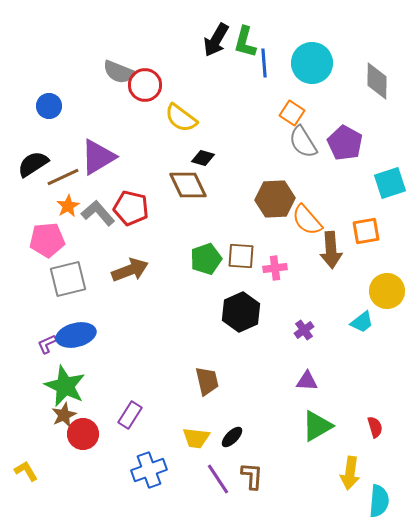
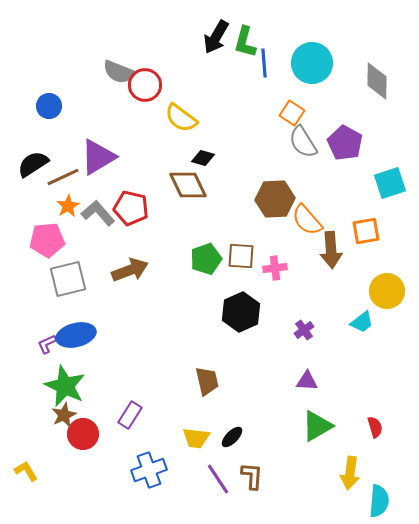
black arrow at (216, 40): moved 3 px up
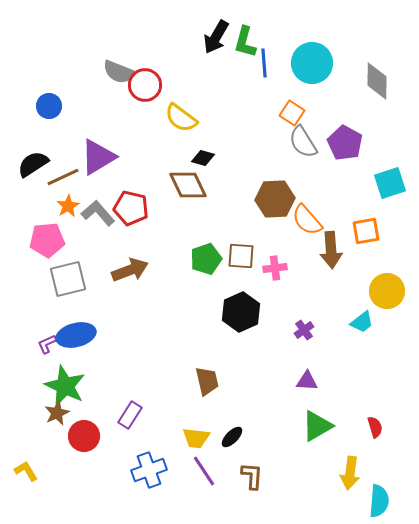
brown star at (64, 415): moved 7 px left, 2 px up
red circle at (83, 434): moved 1 px right, 2 px down
purple line at (218, 479): moved 14 px left, 8 px up
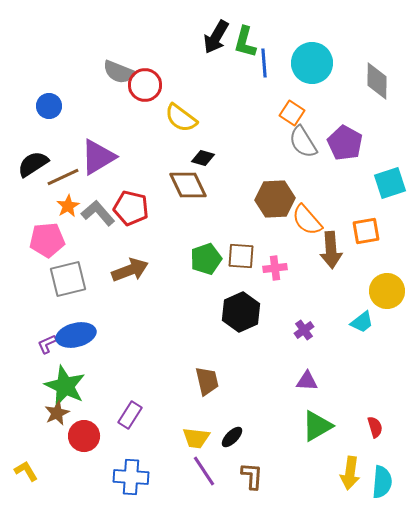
blue cross at (149, 470): moved 18 px left, 7 px down; rotated 24 degrees clockwise
cyan semicircle at (379, 501): moved 3 px right, 19 px up
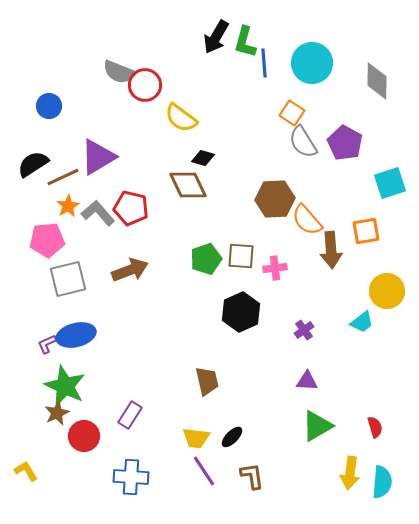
brown L-shape at (252, 476): rotated 12 degrees counterclockwise
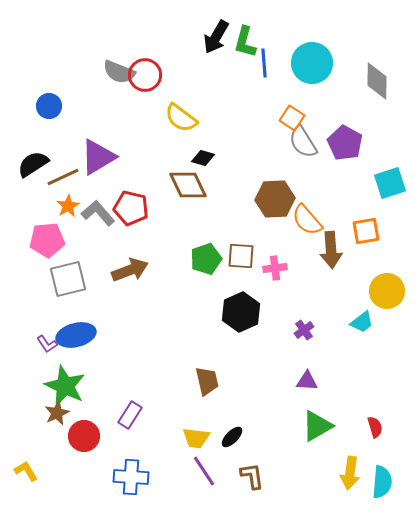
red circle at (145, 85): moved 10 px up
orange square at (292, 113): moved 5 px down
purple L-shape at (47, 344): rotated 100 degrees counterclockwise
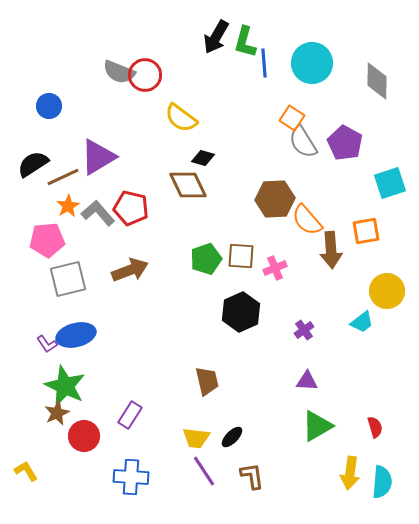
pink cross at (275, 268): rotated 15 degrees counterclockwise
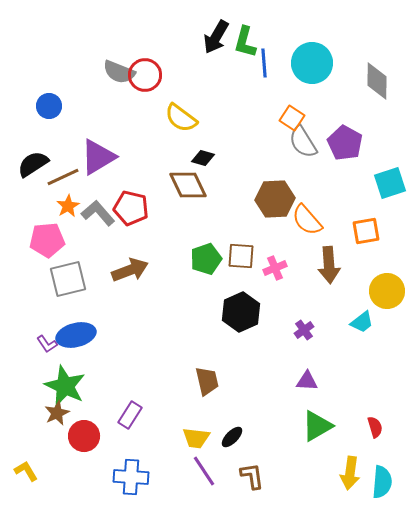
brown arrow at (331, 250): moved 2 px left, 15 px down
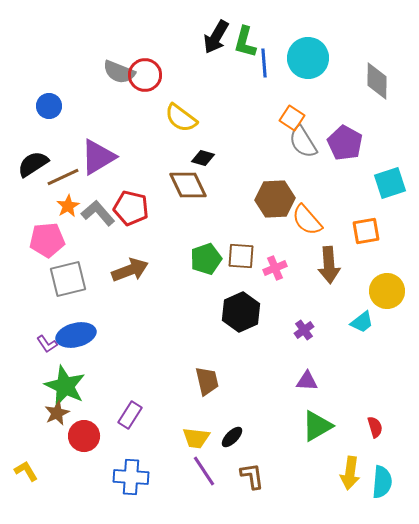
cyan circle at (312, 63): moved 4 px left, 5 px up
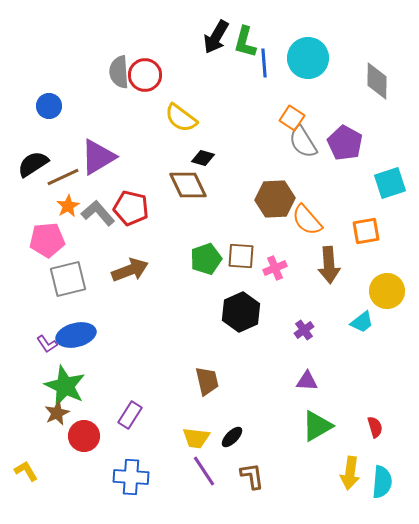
gray semicircle at (119, 72): rotated 64 degrees clockwise
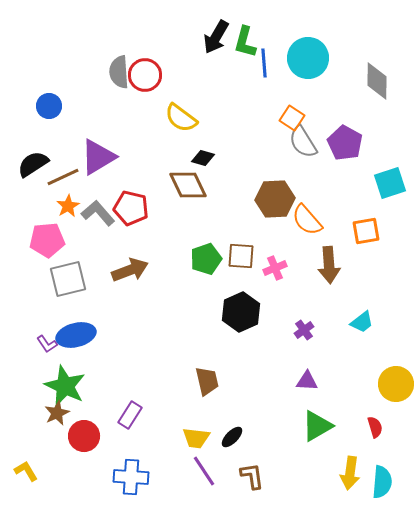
yellow circle at (387, 291): moved 9 px right, 93 px down
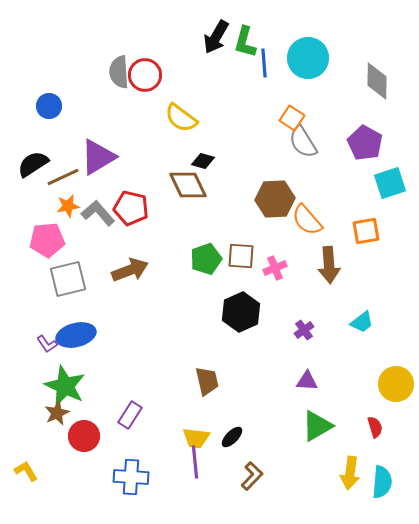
purple pentagon at (345, 143): moved 20 px right
black diamond at (203, 158): moved 3 px down
orange star at (68, 206): rotated 20 degrees clockwise
purple line at (204, 471): moved 9 px left, 9 px up; rotated 28 degrees clockwise
brown L-shape at (252, 476): rotated 52 degrees clockwise
